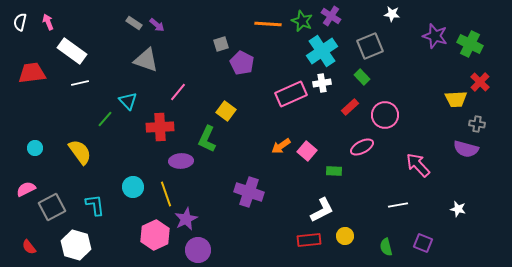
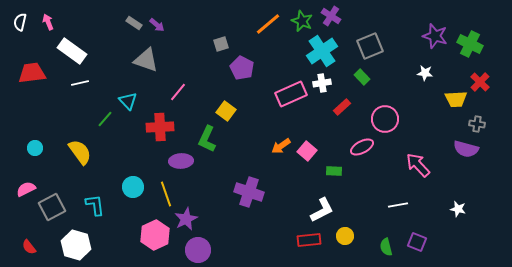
white star at (392, 14): moved 33 px right, 59 px down
orange line at (268, 24): rotated 44 degrees counterclockwise
purple pentagon at (242, 63): moved 5 px down
red rectangle at (350, 107): moved 8 px left
pink circle at (385, 115): moved 4 px down
purple square at (423, 243): moved 6 px left, 1 px up
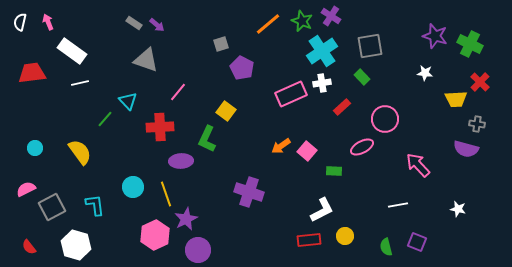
gray square at (370, 46): rotated 12 degrees clockwise
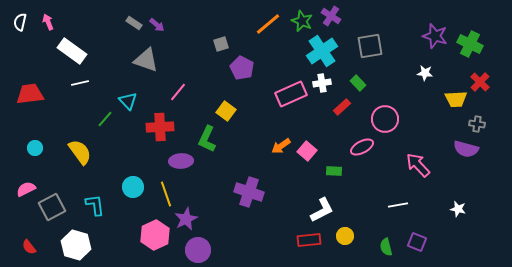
red trapezoid at (32, 73): moved 2 px left, 21 px down
green rectangle at (362, 77): moved 4 px left, 6 px down
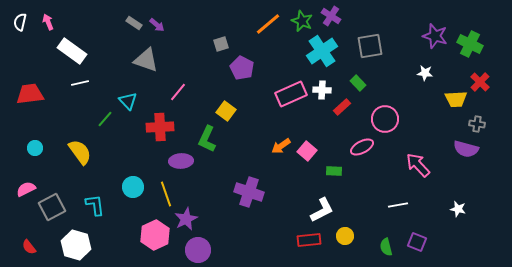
white cross at (322, 83): moved 7 px down; rotated 12 degrees clockwise
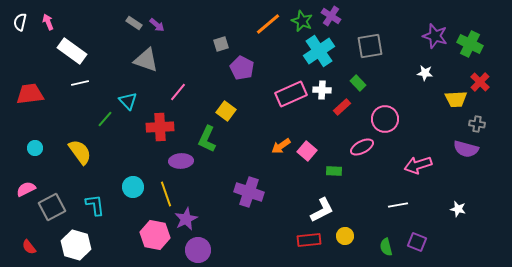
cyan cross at (322, 51): moved 3 px left
pink arrow at (418, 165): rotated 64 degrees counterclockwise
pink hexagon at (155, 235): rotated 24 degrees counterclockwise
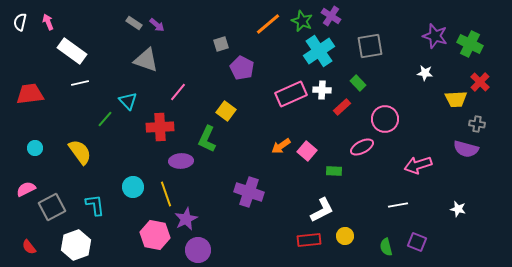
white hexagon at (76, 245): rotated 24 degrees clockwise
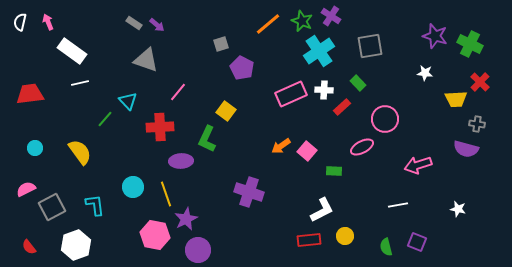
white cross at (322, 90): moved 2 px right
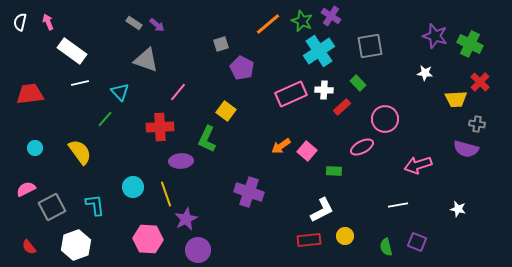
cyan triangle at (128, 101): moved 8 px left, 9 px up
pink hexagon at (155, 235): moved 7 px left, 4 px down; rotated 8 degrees counterclockwise
